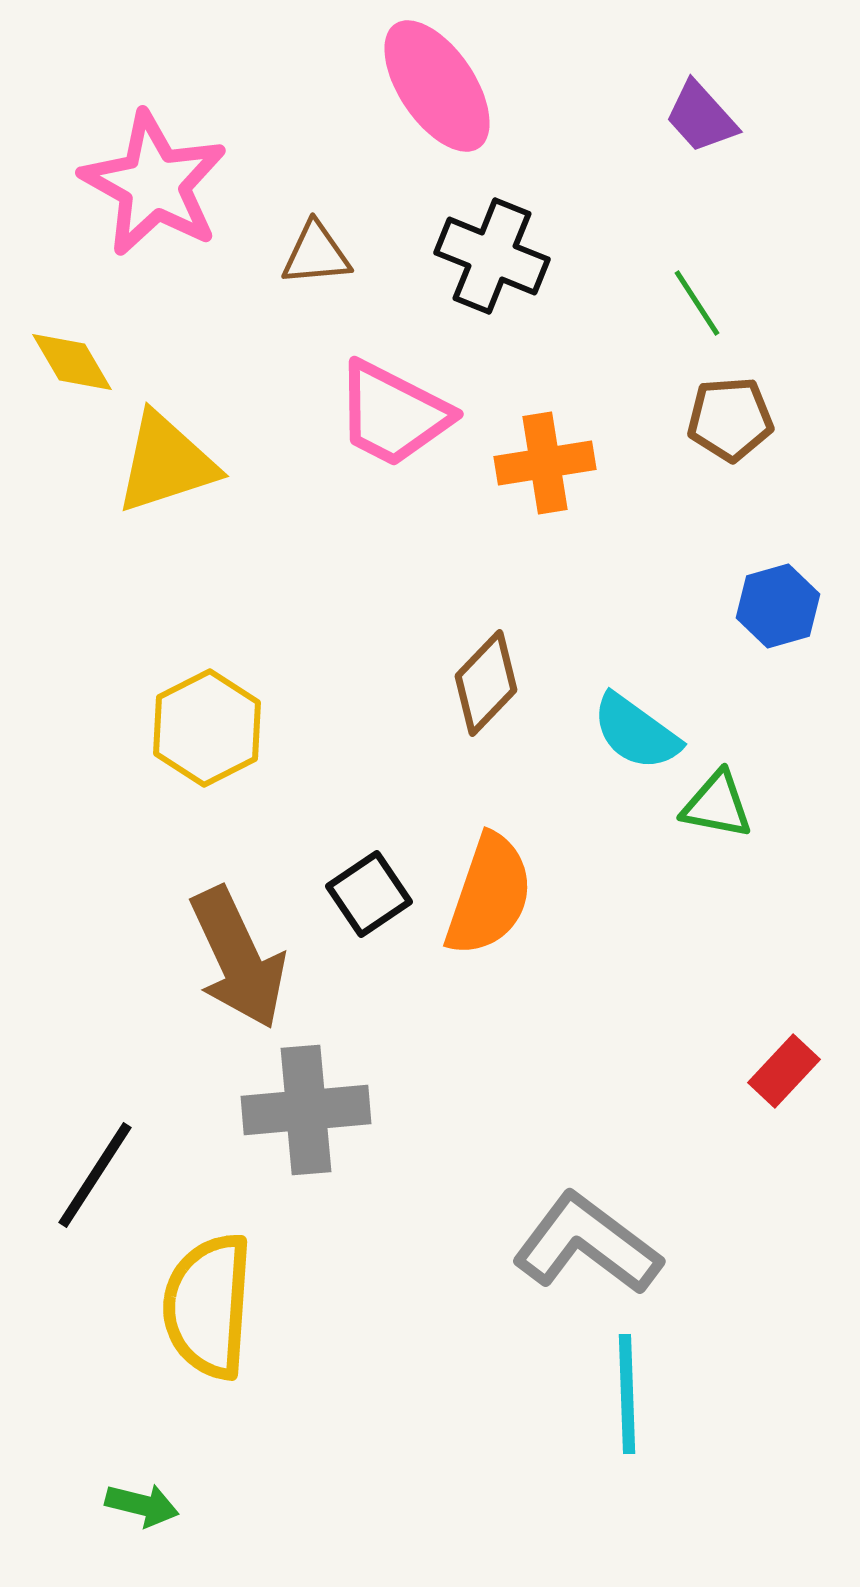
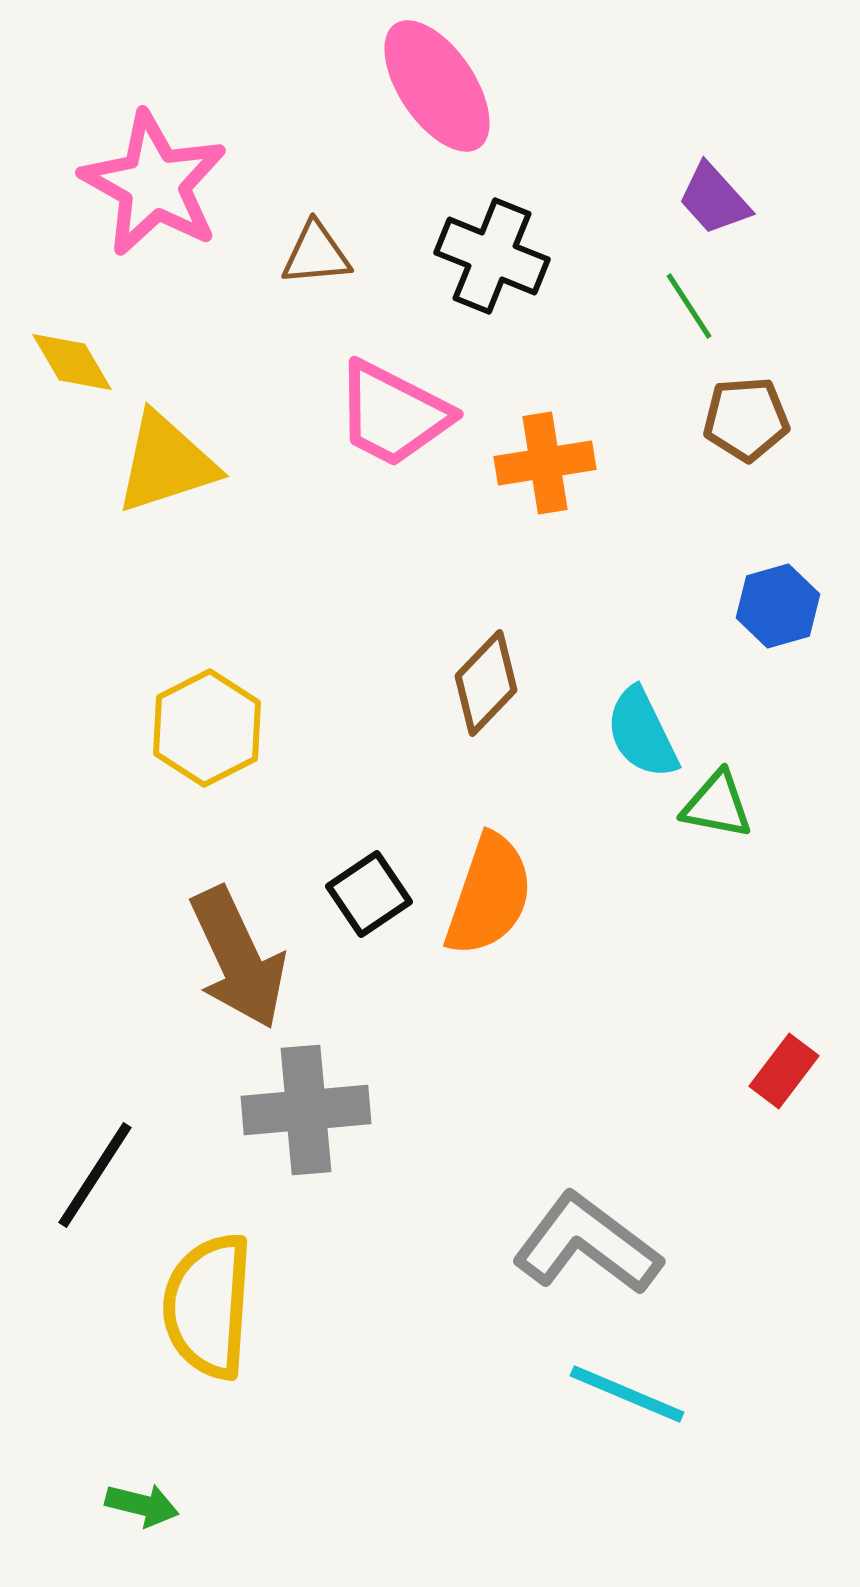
purple trapezoid: moved 13 px right, 82 px down
green line: moved 8 px left, 3 px down
brown pentagon: moved 16 px right
cyan semicircle: moved 6 px right, 1 px down; rotated 28 degrees clockwise
red rectangle: rotated 6 degrees counterclockwise
cyan line: rotated 65 degrees counterclockwise
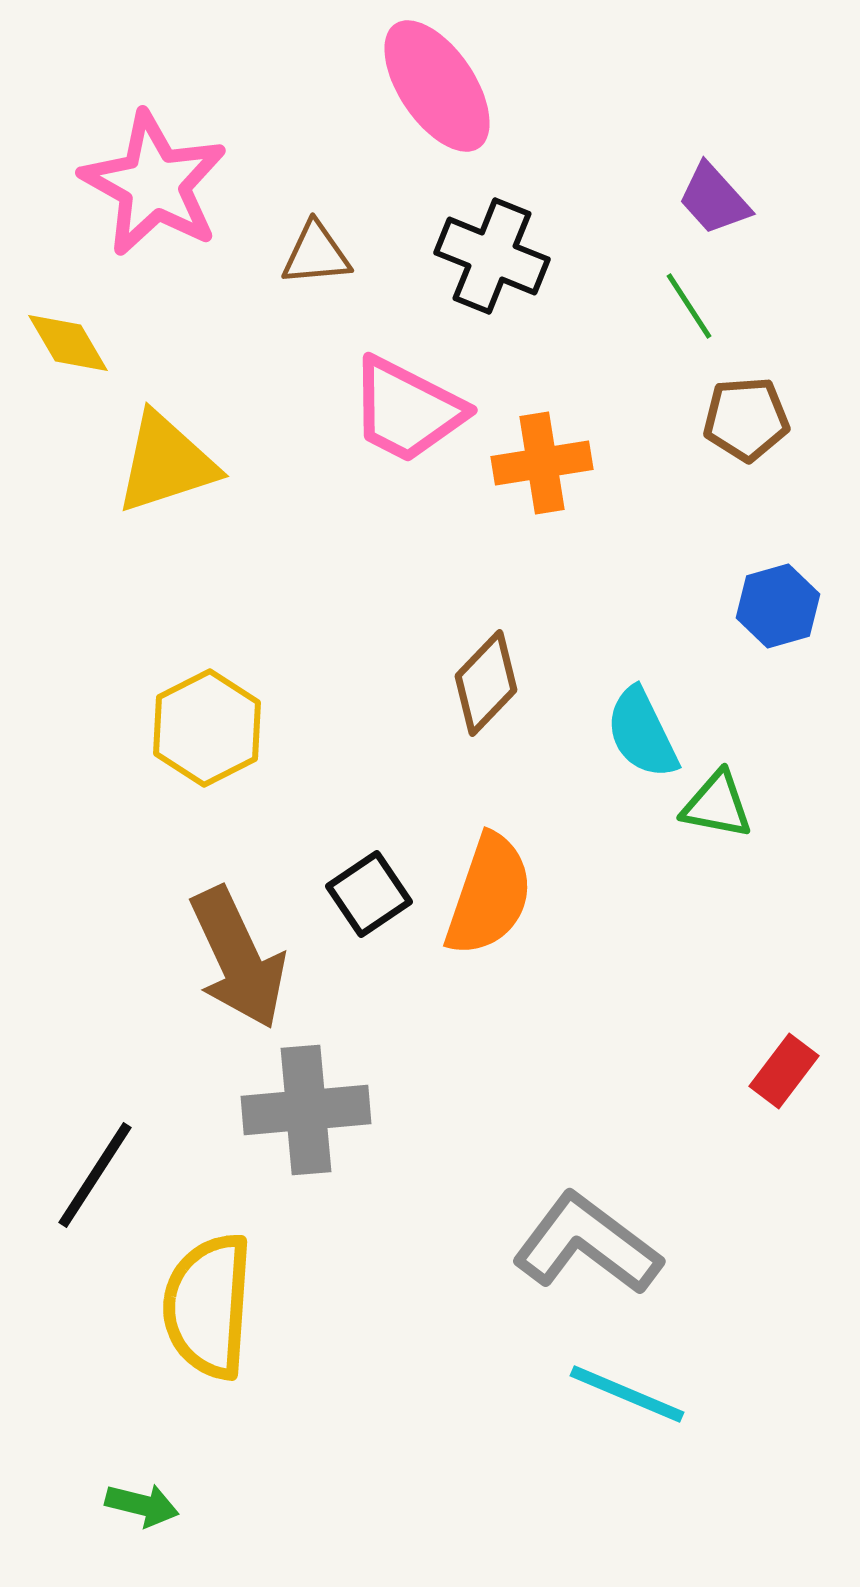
yellow diamond: moved 4 px left, 19 px up
pink trapezoid: moved 14 px right, 4 px up
orange cross: moved 3 px left
